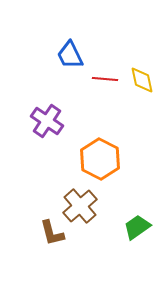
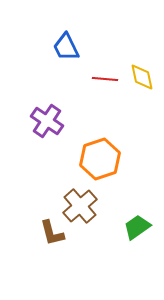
blue trapezoid: moved 4 px left, 8 px up
yellow diamond: moved 3 px up
orange hexagon: rotated 15 degrees clockwise
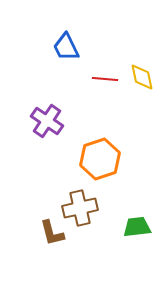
brown cross: moved 2 px down; rotated 28 degrees clockwise
green trapezoid: rotated 28 degrees clockwise
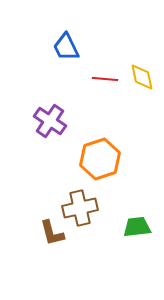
purple cross: moved 3 px right
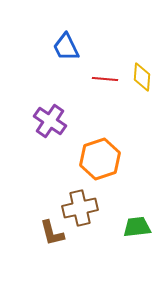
yellow diamond: rotated 16 degrees clockwise
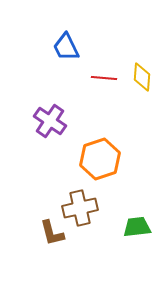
red line: moved 1 px left, 1 px up
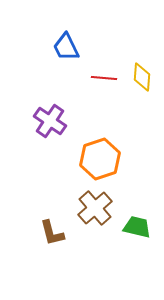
brown cross: moved 15 px right; rotated 28 degrees counterclockwise
green trapezoid: rotated 20 degrees clockwise
